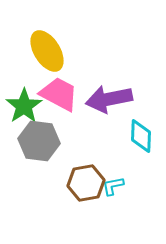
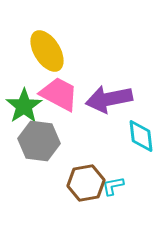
cyan diamond: rotated 8 degrees counterclockwise
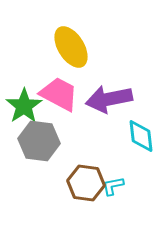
yellow ellipse: moved 24 px right, 4 px up
brown hexagon: rotated 18 degrees clockwise
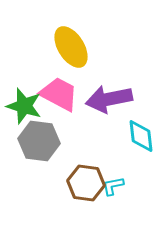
green star: rotated 21 degrees counterclockwise
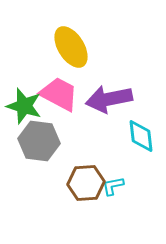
brown hexagon: rotated 12 degrees counterclockwise
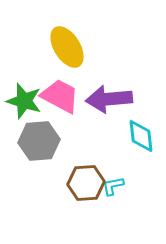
yellow ellipse: moved 4 px left
pink trapezoid: moved 1 px right, 2 px down
purple arrow: rotated 6 degrees clockwise
green star: moved 5 px up
gray hexagon: rotated 12 degrees counterclockwise
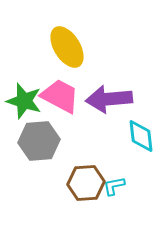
cyan L-shape: moved 1 px right
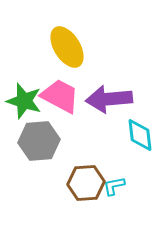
cyan diamond: moved 1 px left, 1 px up
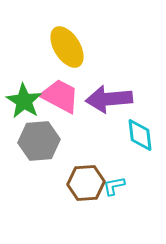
green star: rotated 15 degrees clockwise
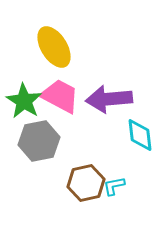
yellow ellipse: moved 13 px left
gray hexagon: rotated 6 degrees counterclockwise
brown hexagon: rotated 9 degrees counterclockwise
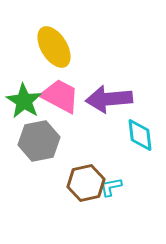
cyan L-shape: moved 3 px left, 1 px down
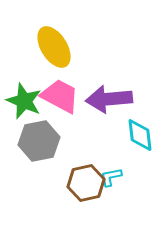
green star: rotated 9 degrees counterclockwise
cyan L-shape: moved 10 px up
